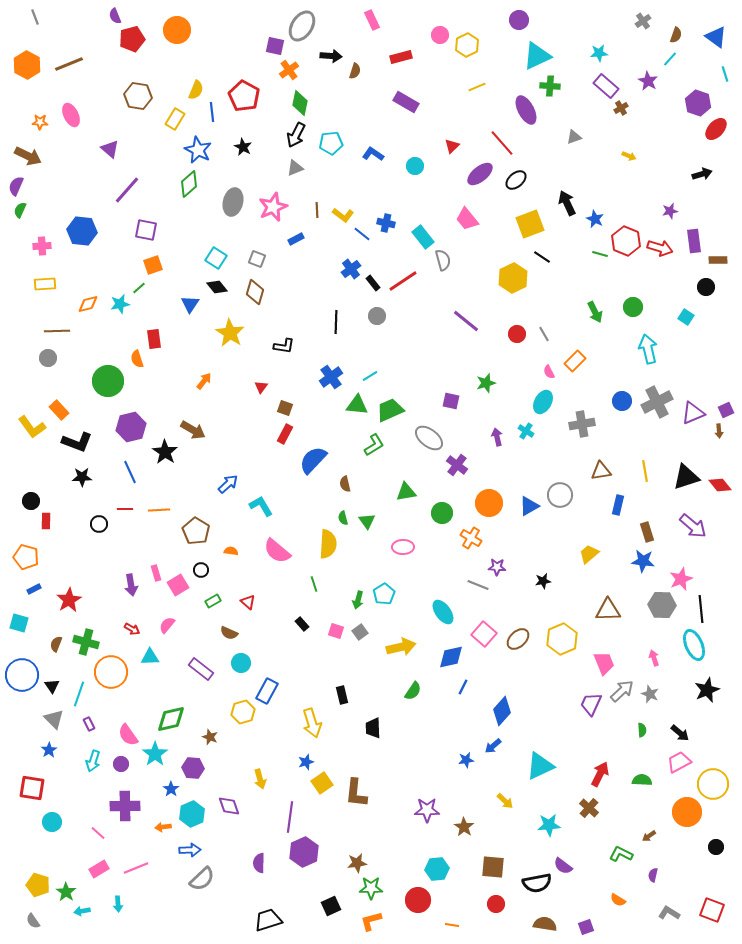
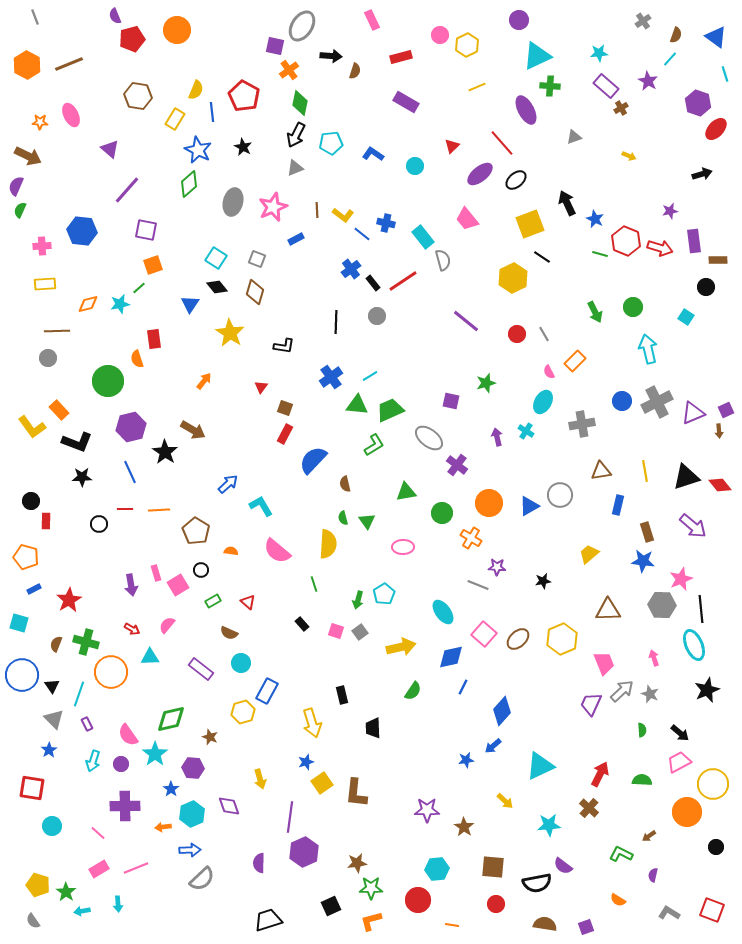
purple rectangle at (89, 724): moved 2 px left
cyan circle at (52, 822): moved 4 px down
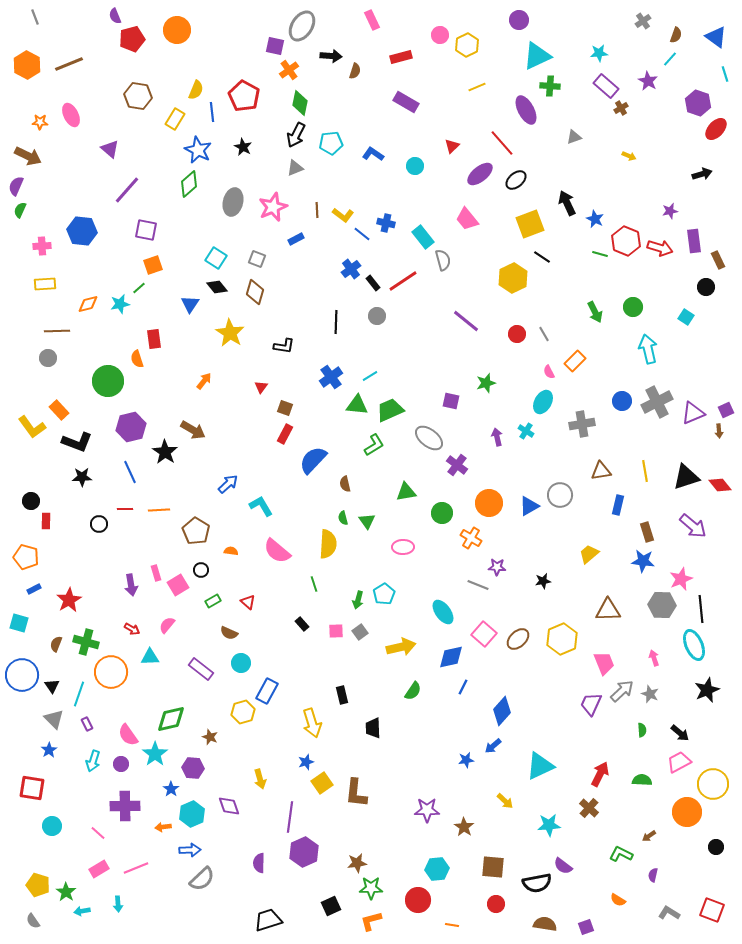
brown rectangle at (718, 260): rotated 66 degrees clockwise
pink square at (336, 631): rotated 21 degrees counterclockwise
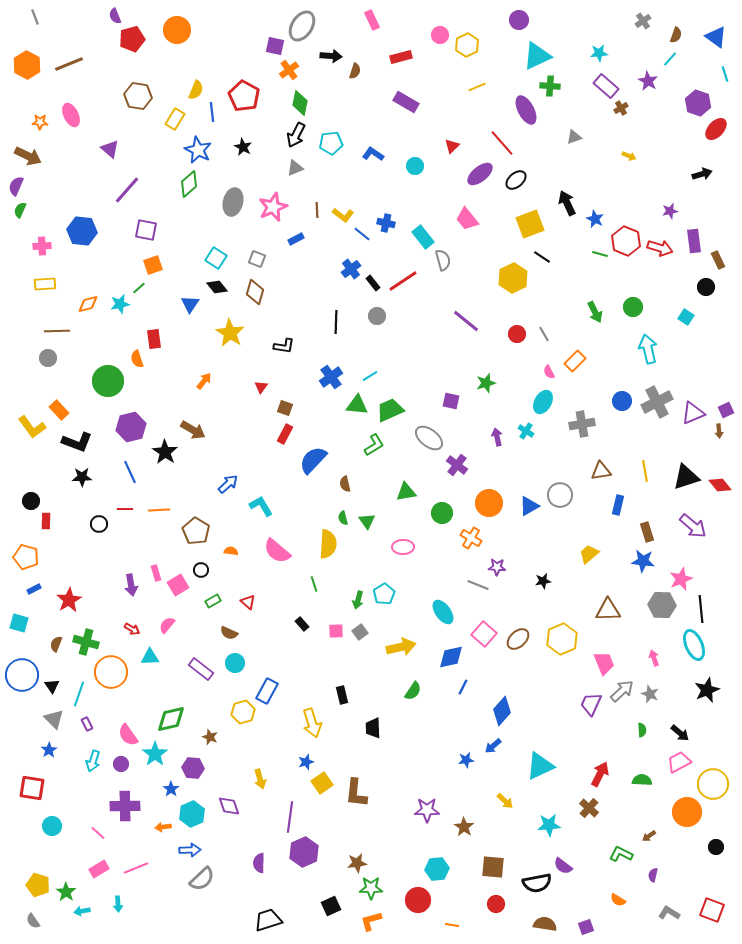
cyan circle at (241, 663): moved 6 px left
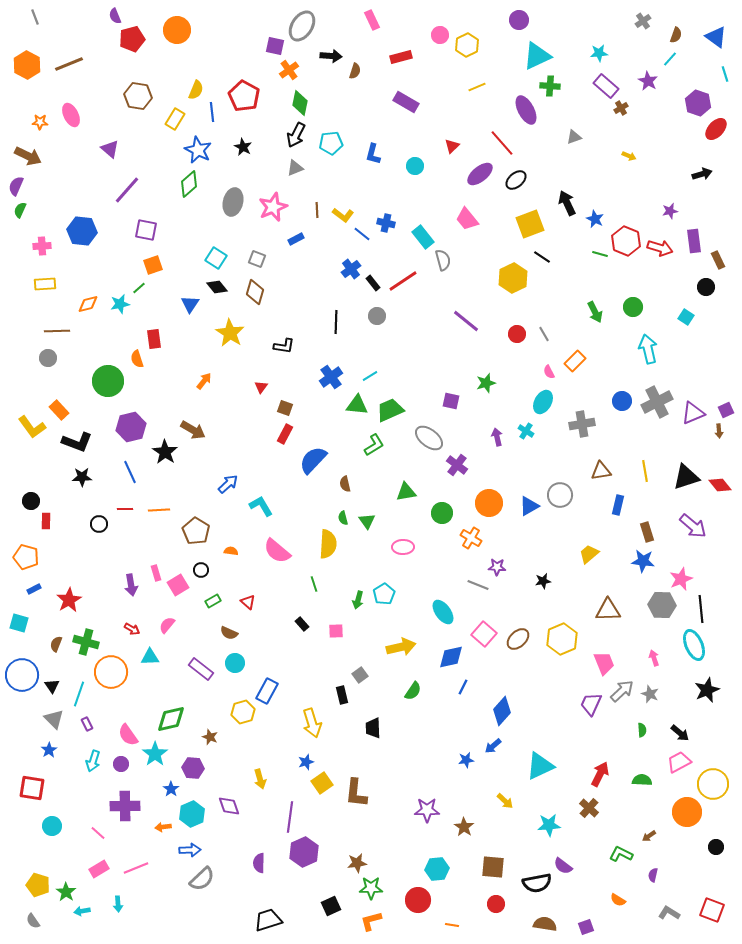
blue L-shape at (373, 154): rotated 110 degrees counterclockwise
gray square at (360, 632): moved 43 px down
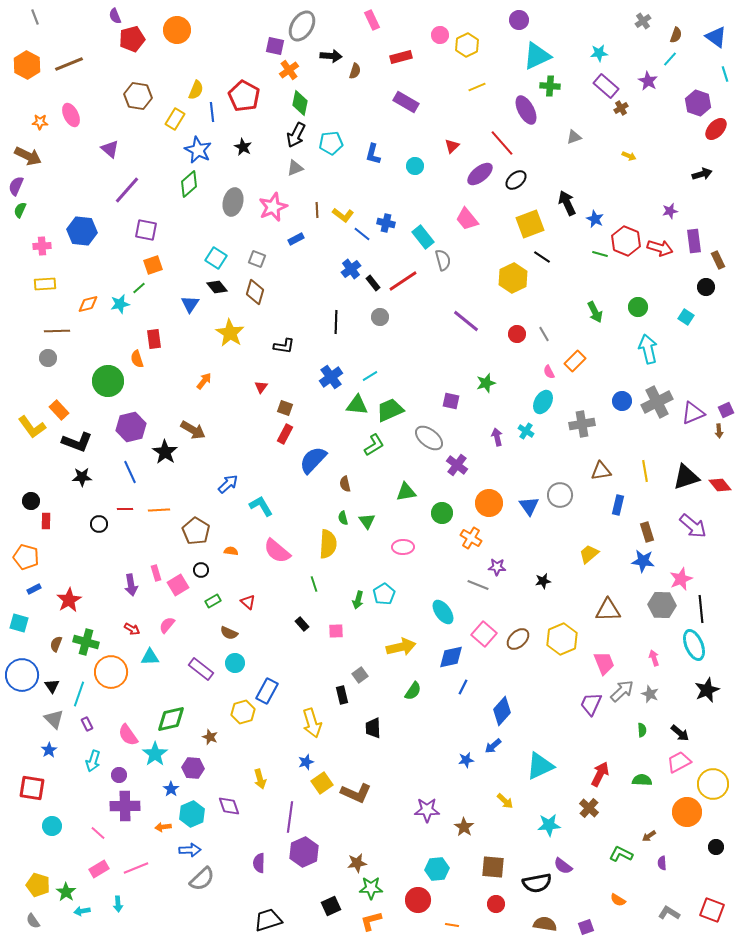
green circle at (633, 307): moved 5 px right
gray circle at (377, 316): moved 3 px right, 1 px down
blue triangle at (529, 506): rotated 35 degrees counterclockwise
purple circle at (121, 764): moved 2 px left, 11 px down
brown L-shape at (356, 793): rotated 72 degrees counterclockwise
purple semicircle at (653, 875): moved 9 px right, 12 px up; rotated 16 degrees counterclockwise
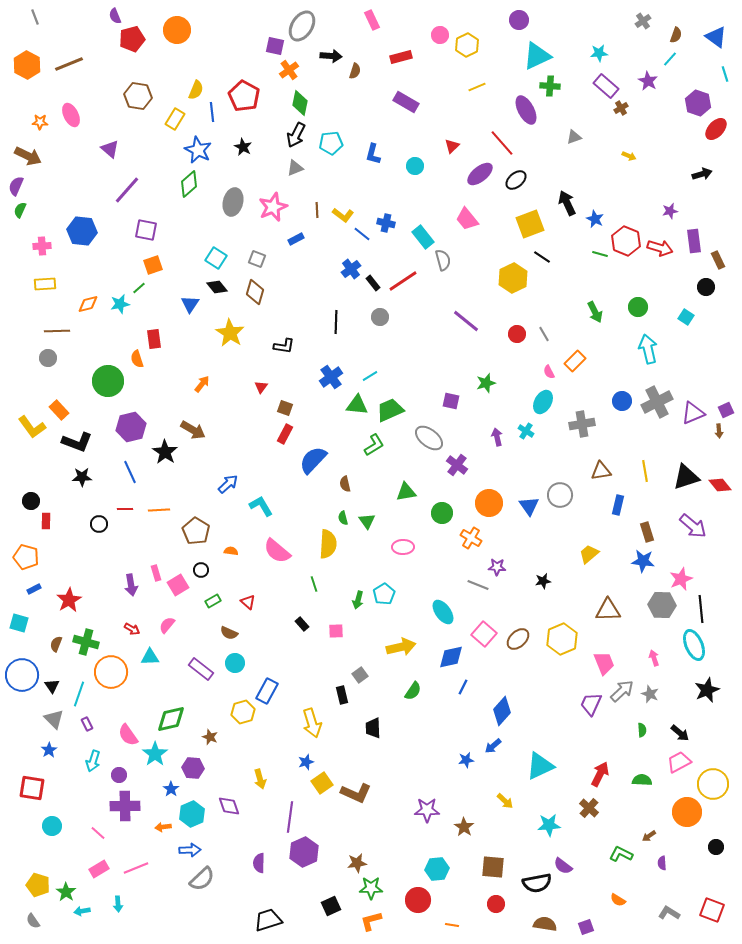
orange arrow at (204, 381): moved 2 px left, 3 px down
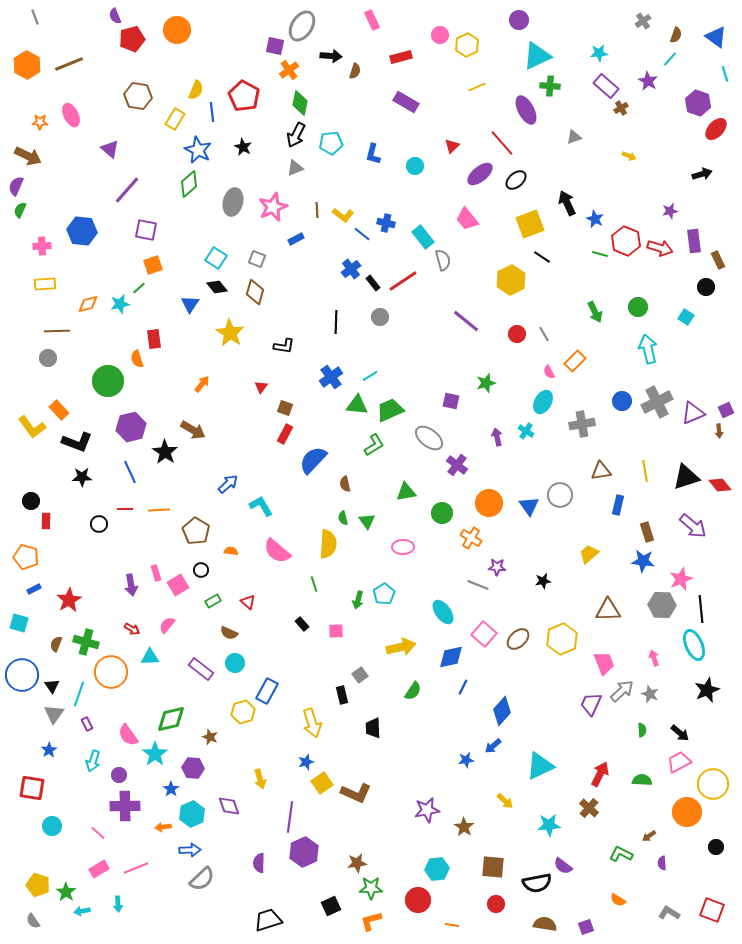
yellow hexagon at (513, 278): moved 2 px left, 2 px down
gray triangle at (54, 719): moved 5 px up; rotated 20 degrees clockwise
purple star at (427, 810): rotated 10 degrees counterclockwise
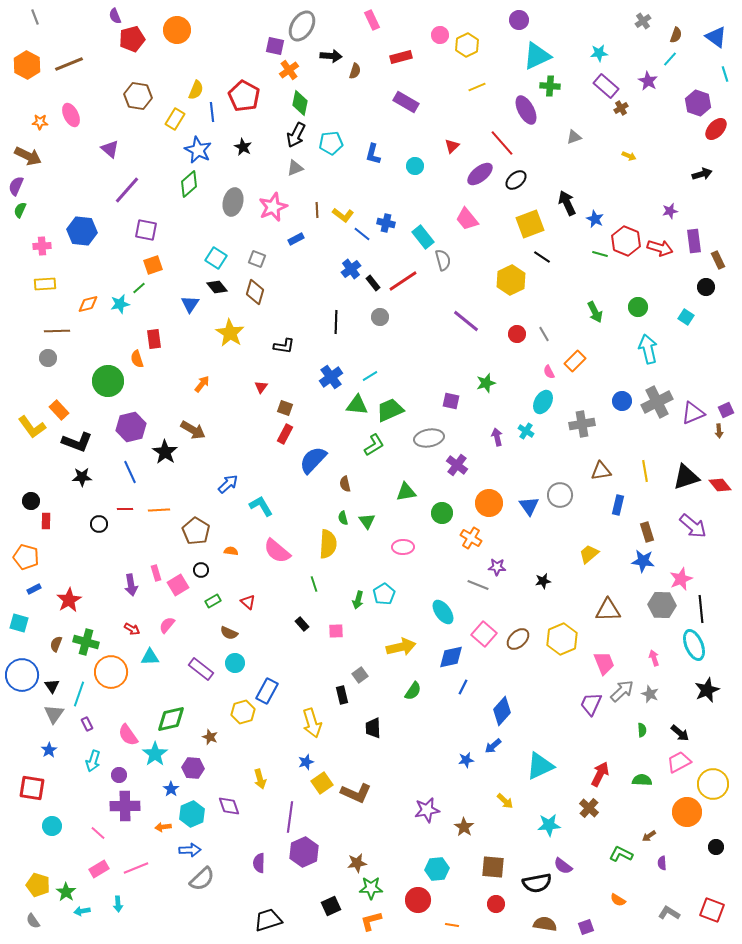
gray ellipse at (429, 438): rotated 48 degrees counterclockwise
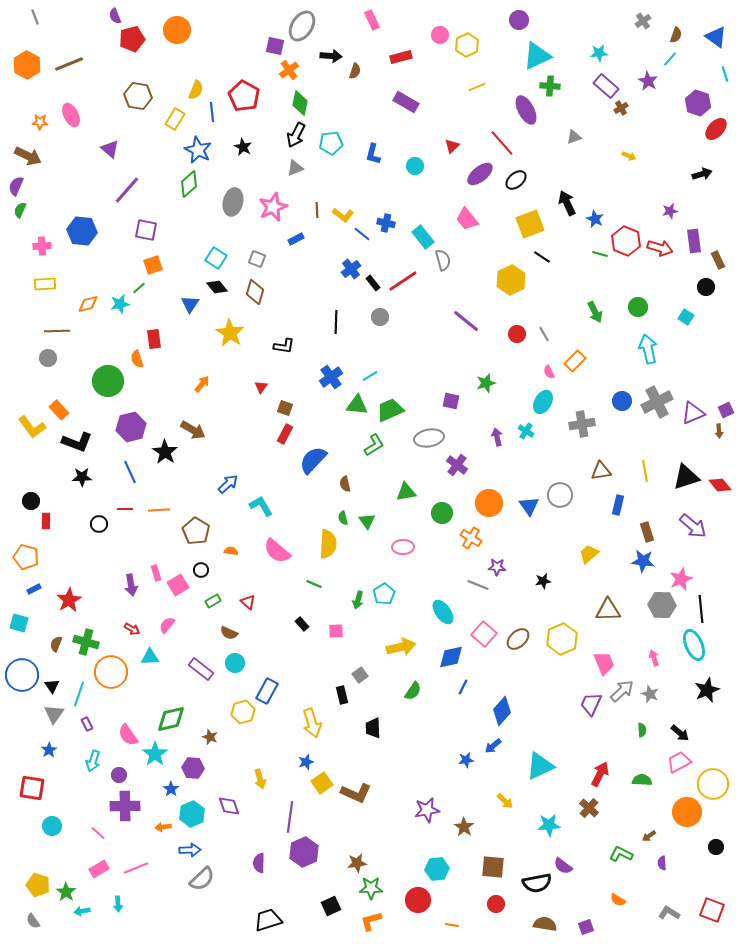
green line at (314, 584): rotated 49 degrees counterclockwise
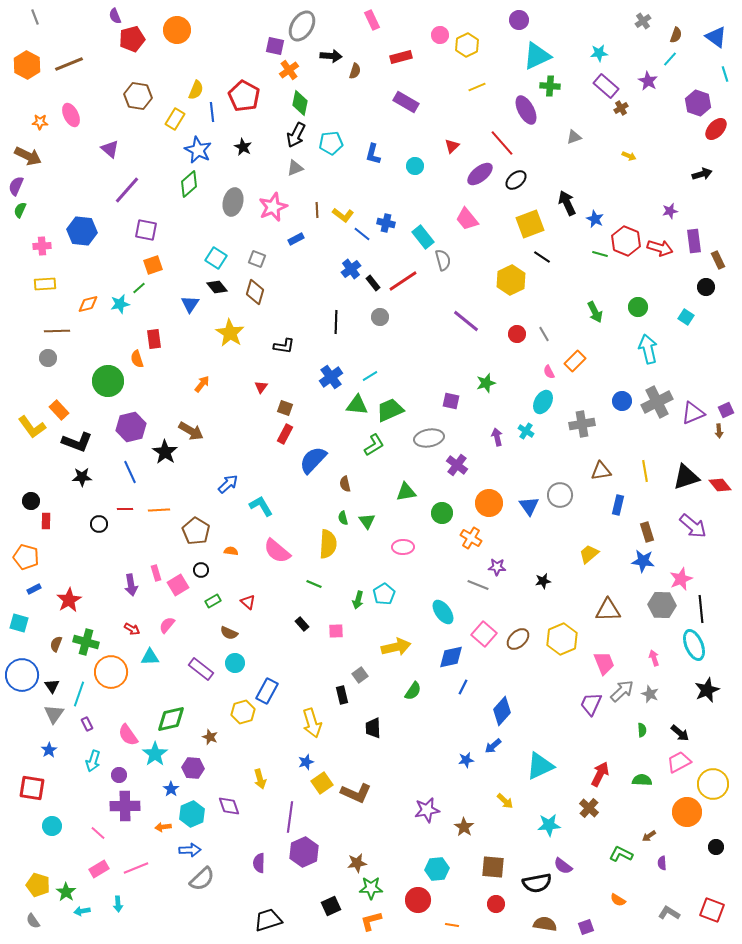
brown arrow at (193, 430): moved 2 px left, 1 px down
yellow arrow at (401, 647): moved 5 px left
